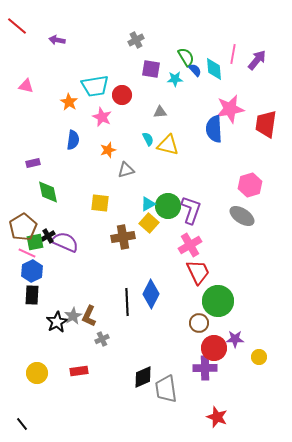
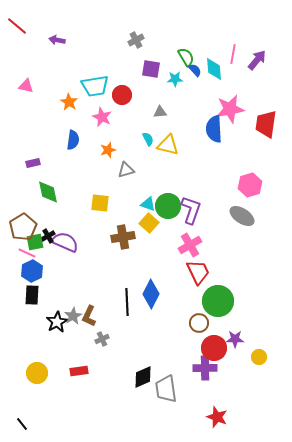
cyan triangle at (148, 204): rotated 49 degrees clockwise
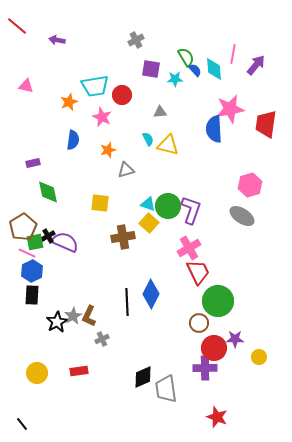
purple arrow at (257, 60): moved 1 px left, 5 px down
orange star at (69, 102): rotated 18 degrees clockwise
pink cross at (190, 245): moved 1 px left, 3 px down
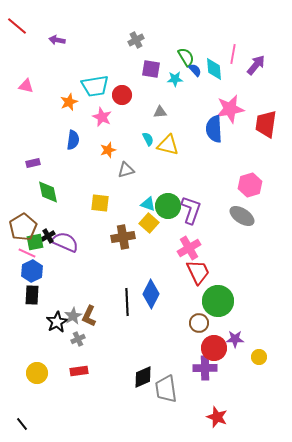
gray cross at (102, 339): moved 24 px left
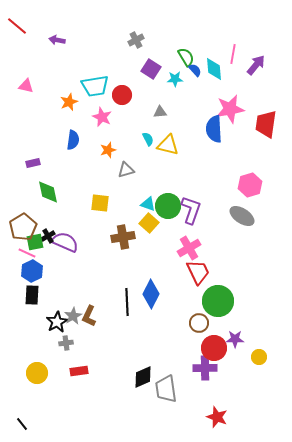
purple square at (151, 69): rotated 24 degrees clockwise
gray cross at (78, 339): moved 12 px left, 4 px down; rotated 16 degrees clockwise
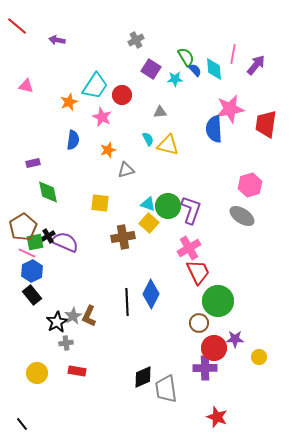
cyan trapezoid at (95, 86): rotated 48 degrees counterclockwise
black rectangle at (32, 295): rotated 42 degrees counterclockwise
red rectangle at (79, 371): moved 2 px left; rotated 18 degrees clockwise
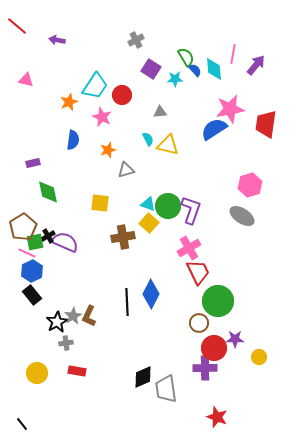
pink triangle at (26, 86): moved 6 px up
blue semicircle at (214, 129): rotated 60 degrees clockwise
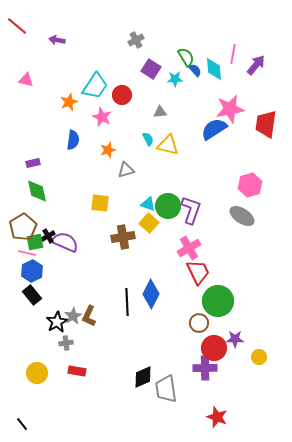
green diamond at (48, 192): moved 11 px left, 1 px up
pink line at (27, 253): rotated 12 degrees counterclockwise
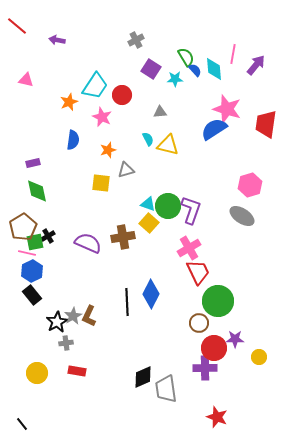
pink star at (230, 109): moved 3 px left; rotated 28 degrees clockwise
yellow square at (100, 203): moved 1 px right, 20 px up
purple semicircle at (65, 242): moved 23 px right, 1 px down
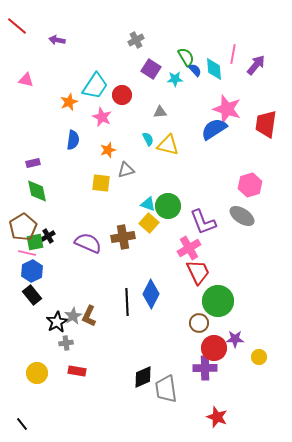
purple L-shape at (191, 210): moved 12 px right, 12 px down; rotated 140 degrees clockwise
